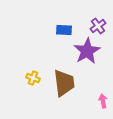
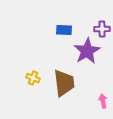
purple cross: moved 4 px right, 3 px down; rotated 35 degrees clockwise
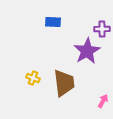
blue rectangle: moved 11 px left, 8 px up
pink arrow: rotated 40 degrees clockwise
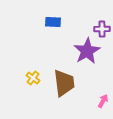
yellow cross: rotated 16 degrees clockwise
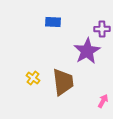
brown trapezoid: moved 1 px left, 1 px up
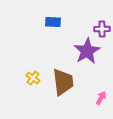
pink arrow: moved 2 px left, 3 px up
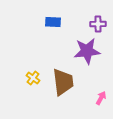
purple cross: moved 4 px left, 5 px up
purple star: rotated 24 degrees clockwise
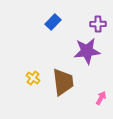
blue rectangle: rotated 49 degrees counterclockwise
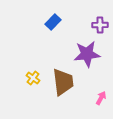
purple cross: moved 2 px right, 1 px down
purple star: moved 3 px down
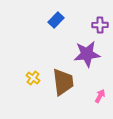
blue rectangle: moved 3 px right, 2 px up
pink arrow: moved 1 px left, 2 px up
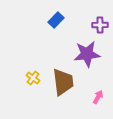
pink arrow: moved 2 px left, 1 px down
